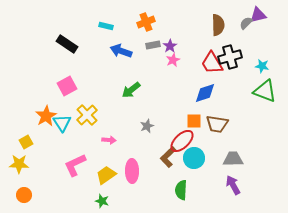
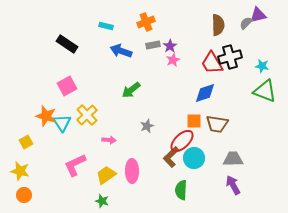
orange star: rotated 25 degrees counterclockwise
brown L-shape: moved 3 px right
yellow star: moved 1 px right, 7 px down; rotated 12 degrees clockwise
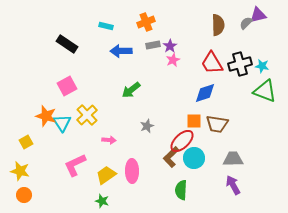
blue arrow: rotated 20 degrees counterclockwise
black cross: moved 10 px right, 7 px down
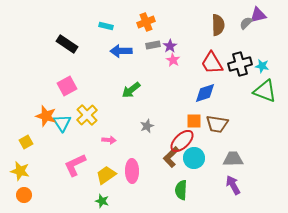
pink star: rotated 16 degrees counterclockwise
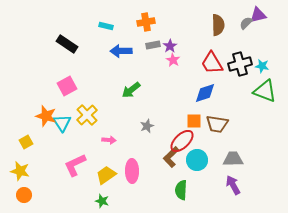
orange cross: rotated 12 degrees clockwise
cyan circle: moved 3 px right, 2 px down
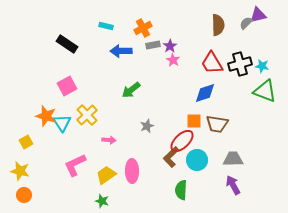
orange cross: moved 3 px left, 6 px down; rotated 18 degrees counterclockwise
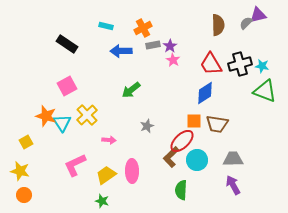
red trapezoid: moved 1 px left, 1 px down
blue diamond: rotated 15 degrees counterclockwise
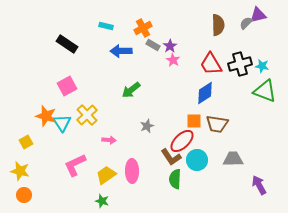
gray rectangle: rotated 40 degrees clockwise
brown L-shape: rotated 80 degrees counterclockwise
purple arrow: moved 26 px right
green semicircle: moved 6 px left, 11 px up
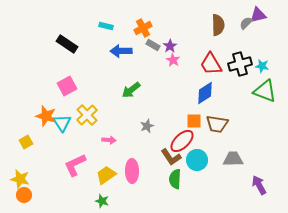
yellow star: moved 8 px down
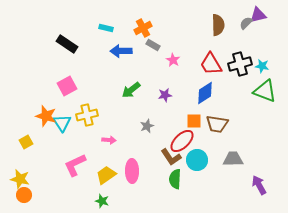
cyan rectangle: moved 2 px down
purple star: moved 5 px left, 49 px down; rotated 24 degrees clockwise
yellow cross: rotated 30 degrees clockwise
